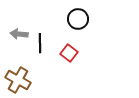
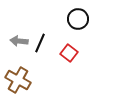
gray arrow: moved 7 px down
black line: rotated 24 degrees clockwise
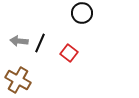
black circle: moved 4 px right, 6 px up
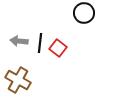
black circle: moved 2 px right
black line: rotated 18 degrees counterclockwise
red square: moved 11 px left, 5 px up
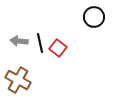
black circle: moved 10 px right, 4 px down
black line: rotated 18 degrees counterclockwise
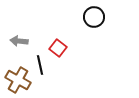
black line: moved 22 px down
